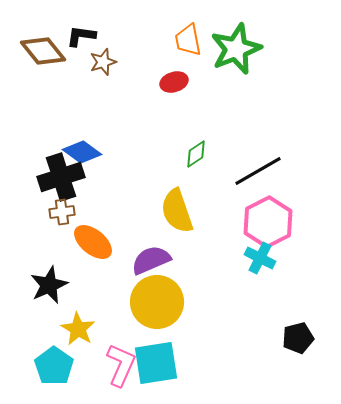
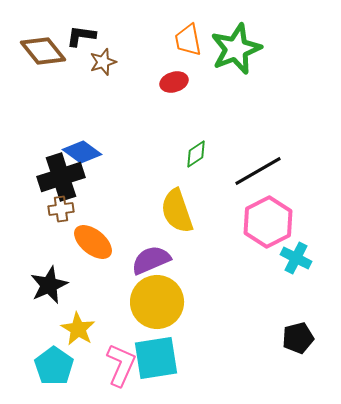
brown cross: moved 1 px left, 3 px up
cyan cross: moved 36 px right
cyan square: moved 5 px up
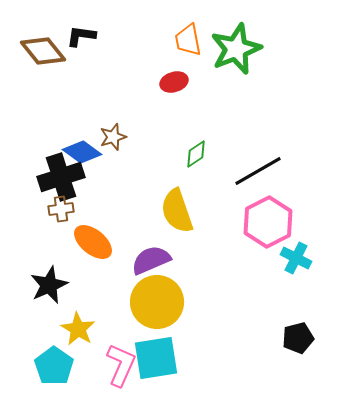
brown star: moved 10 px right, 75 px down
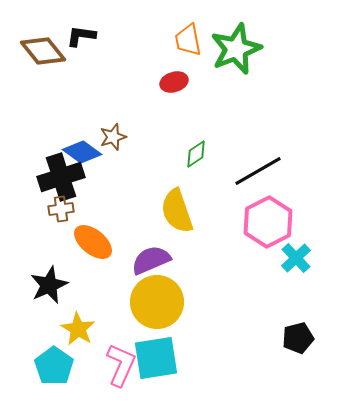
cyan cross: rotated 20 degrees clockwise
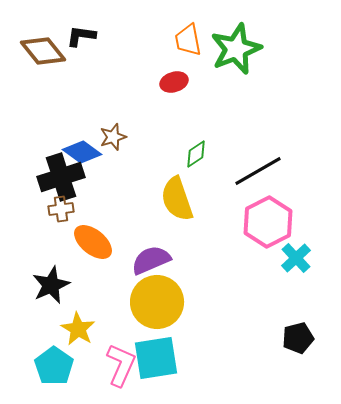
yellow semicircle: moved 12 px up
black star: moved 2 px right
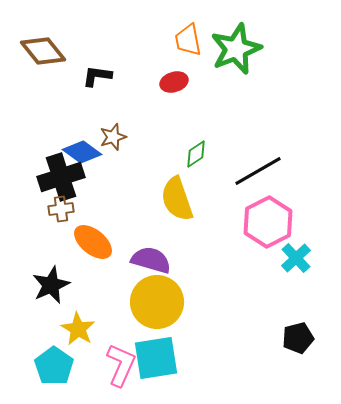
black L-shape: moved 16 px right, 40 px down
purple semicircle: rotated 39 degrees clockwise
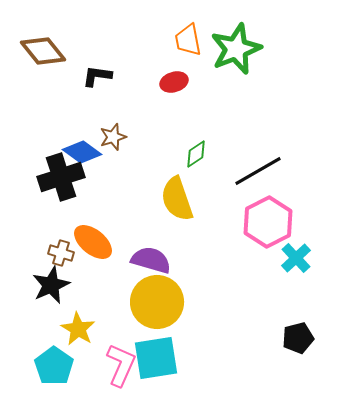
brown cross: moved 44 px down; rotated 25 degrees clockwise
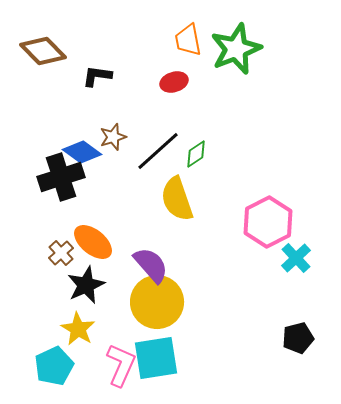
brown diamond: rotated 6 degrees counterclockwise
black line: moved 100 px left, 20 px up; rotated 12 degrees counterclockwise
brown cross: rotated 30 degrees clockwise
purple semicircle: moved 5 px down; rotated 33 degrees clockwise
black star: moved 35 px right
cyan pentagon: rotated 12 degrees clockwise
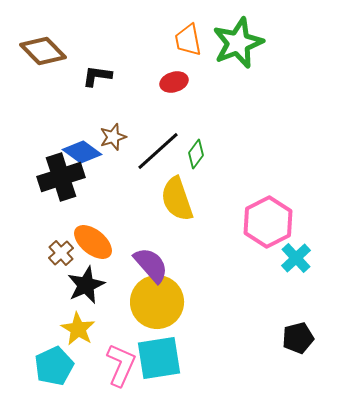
green star: moved 2 px right, 6 px up
green diamond: rotated 20 degrees counterclockwise
cyan square: moved 3 px right
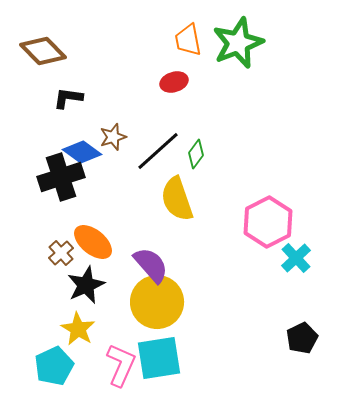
black L-shape: moved 29 px left, 22 px down
black pentagon: moved 4 px right; rotated 12 degrees counterclockwise
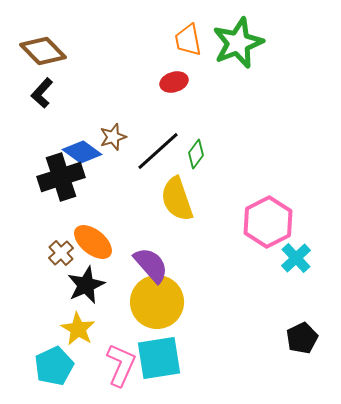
black L-shape: moved 26 px left, 5 px up; rotated 56 degrees counterclockwise
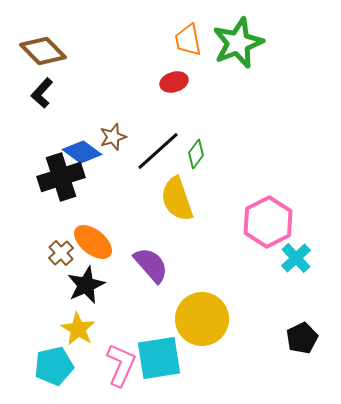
yellow circle: moved 45 px right, 17 px down
cyan pentagon: rotated 12 degrees clockwise
